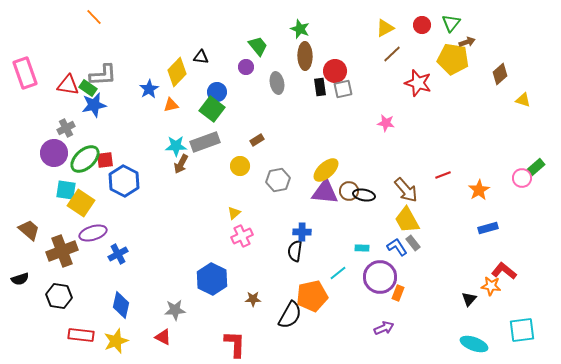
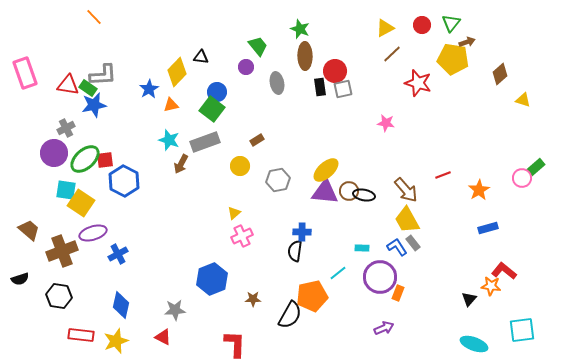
cyan star at (176, 146): moved 7 px left, 6 px up; rotated 20 degrees clockwise
blue hexagon at (212, 279): rotated 12 degrees clockwise
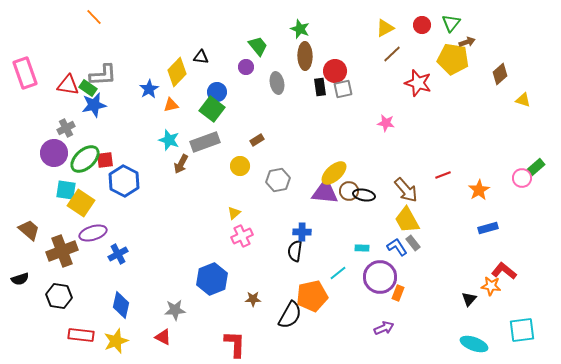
yellow ellipse at (326, 170): moved 8 px right, 3 px down
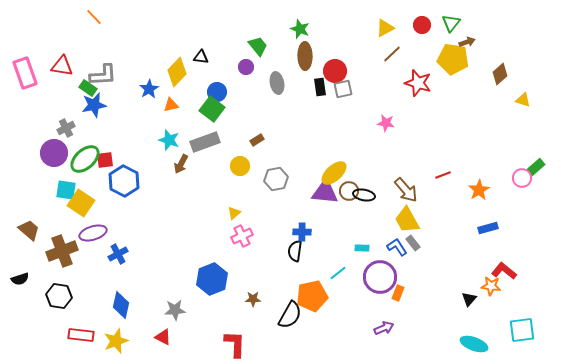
red triangle at (68, 85): moved 6 px left, 19 px up
gray hexagon at (278, 180): moved 2 px left, 1 px up
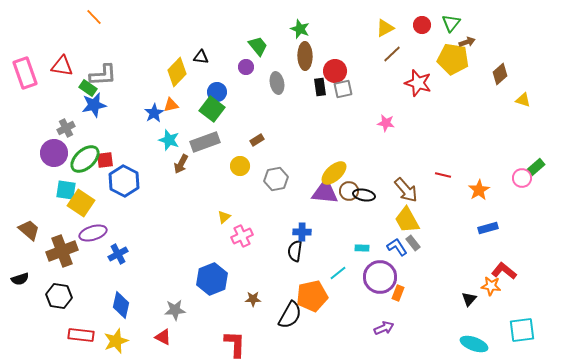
blue star at (149, 89): moved 5 px right, 24 px down
red line at (443, 175): rotated 35 degrees clockwise
yellow triangle at (234, 213): moved 10 px left, 4 px down
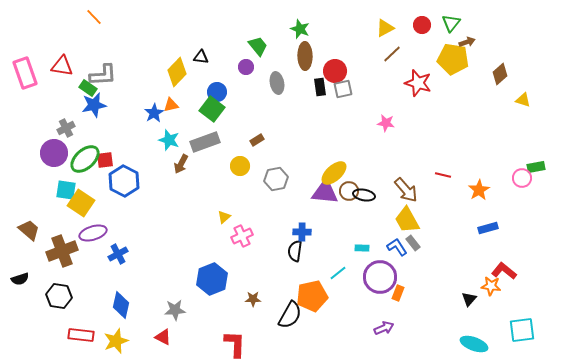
green rectangle at (536, 167): rotated 30 degrees clockwise
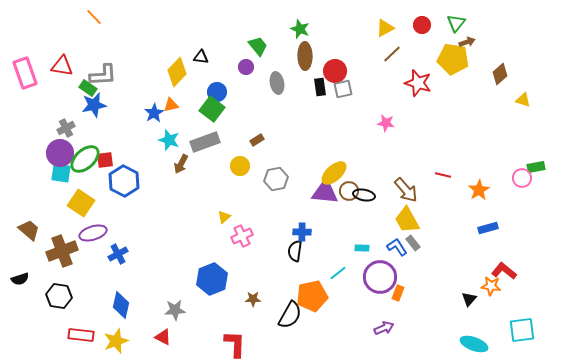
green triangle at (451, 23): moved 5 px right
purple circle at (54, 153): moved 6 px right
cyan square at (66, 190): moved 5 px left, 17 px up
